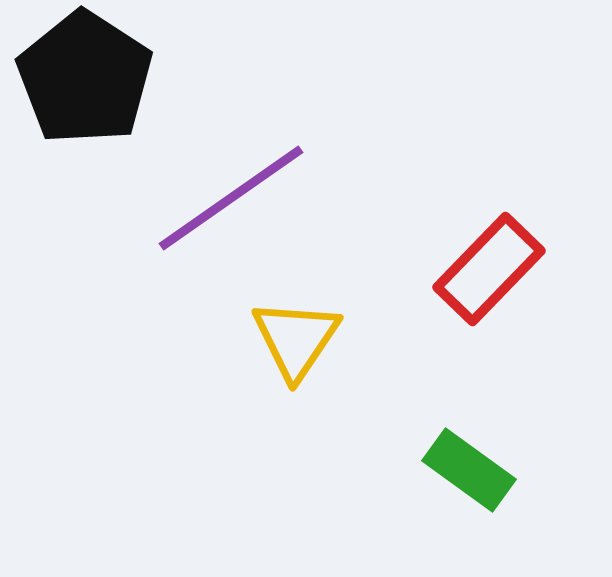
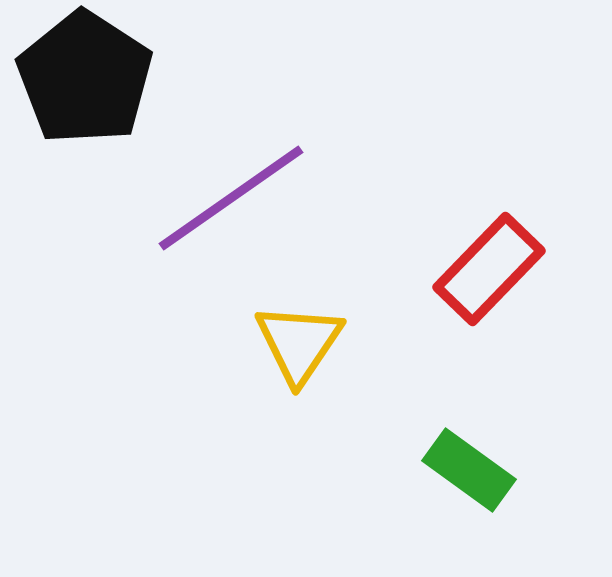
yellow triangle: moved 3 px right, 4 px down
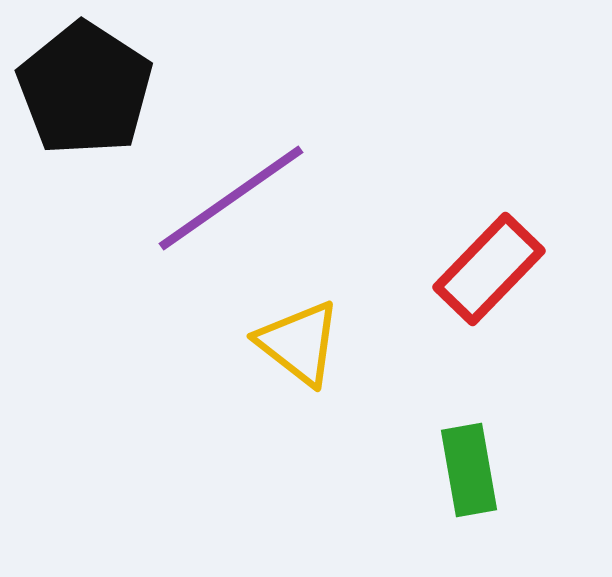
black pentagon: moved 11 px down
yellow triangle: rotated 26 degrees counterclockwise
green rectangle: rotated 44 degrees clockwise
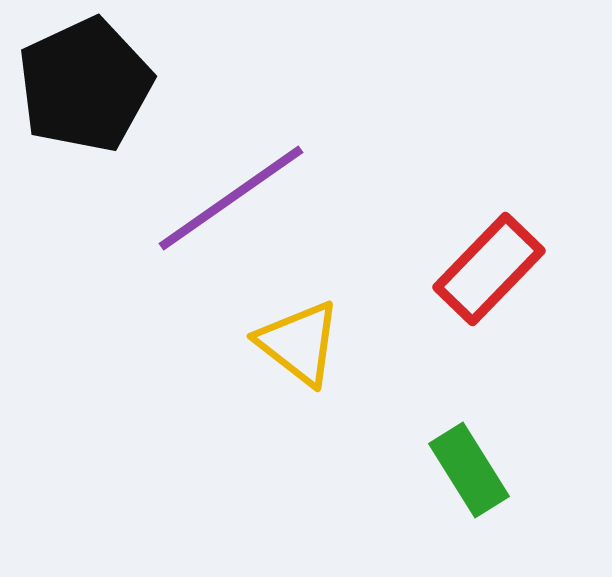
black pentagon: moved 4 px up; rotated 14 degrees clockwise
green rectangle: rotated 22 degrees counterclockwise
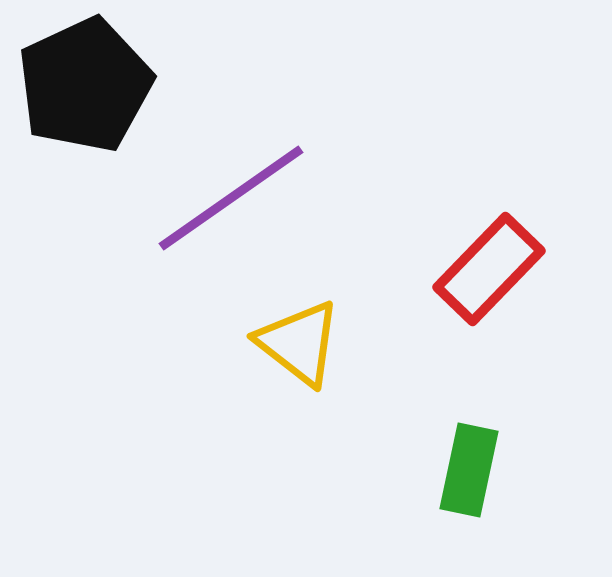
green rectangle: rotated 44 degrees clockwise
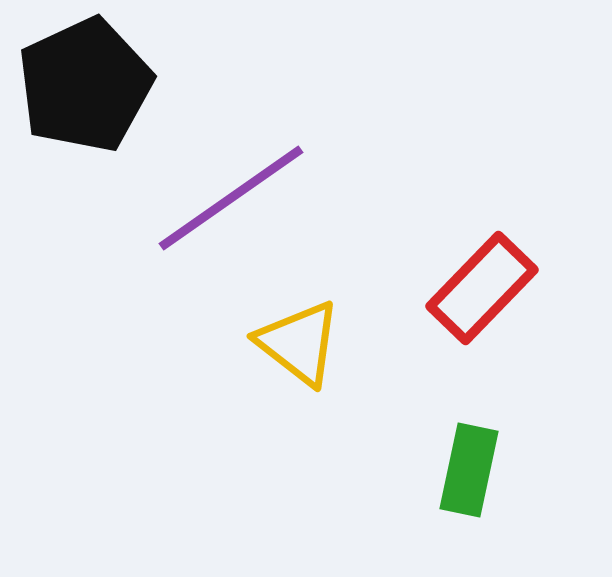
red rectangle: moved 7 px left, 19 px down
